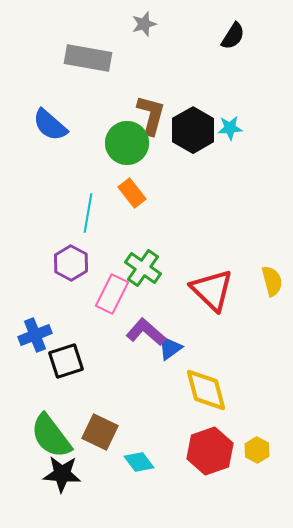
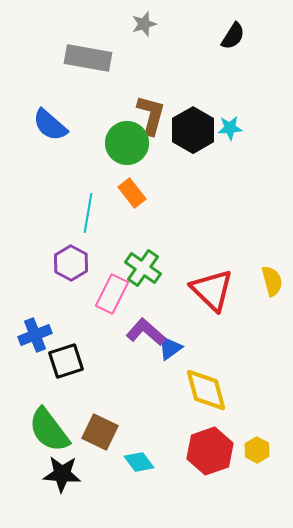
green semicircle: moved 2 px left, 6 px up
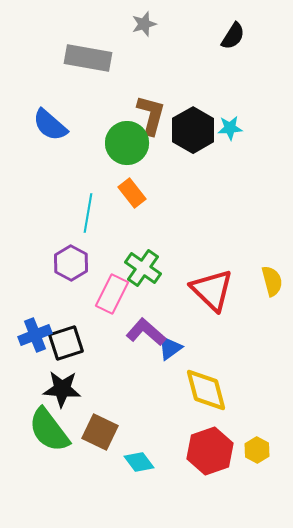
black square: moved 18 px up
black star: moved 85 px up
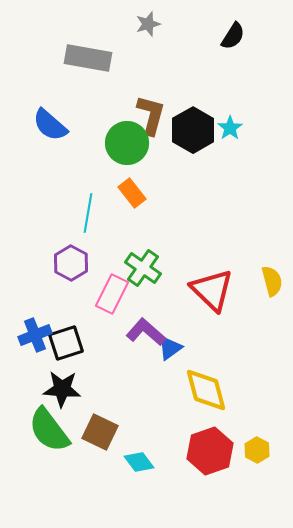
gray star: moved 4 px right
cyan star: rotated 30 degrees counterclockwise
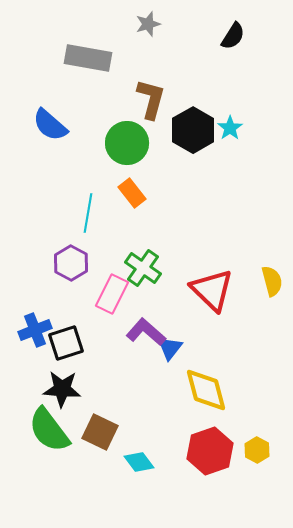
brown L-shape: moved 16 px up
blue cross: moved 5 px up
blue triangle: rotated 16 degrees counterclockwise
